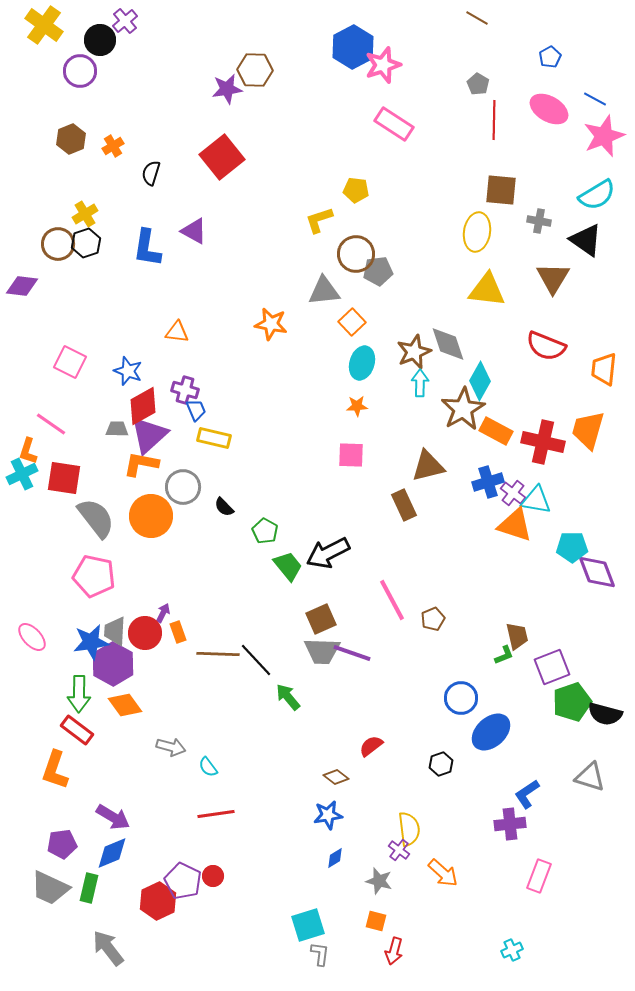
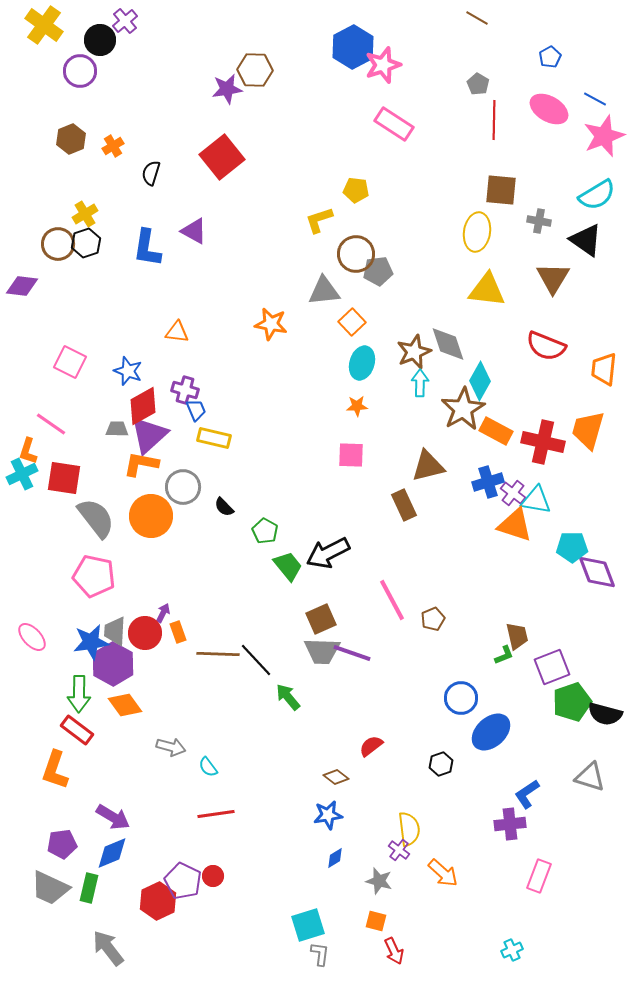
red arrow at (394, 951): rotated 40 degrees counterclockwise
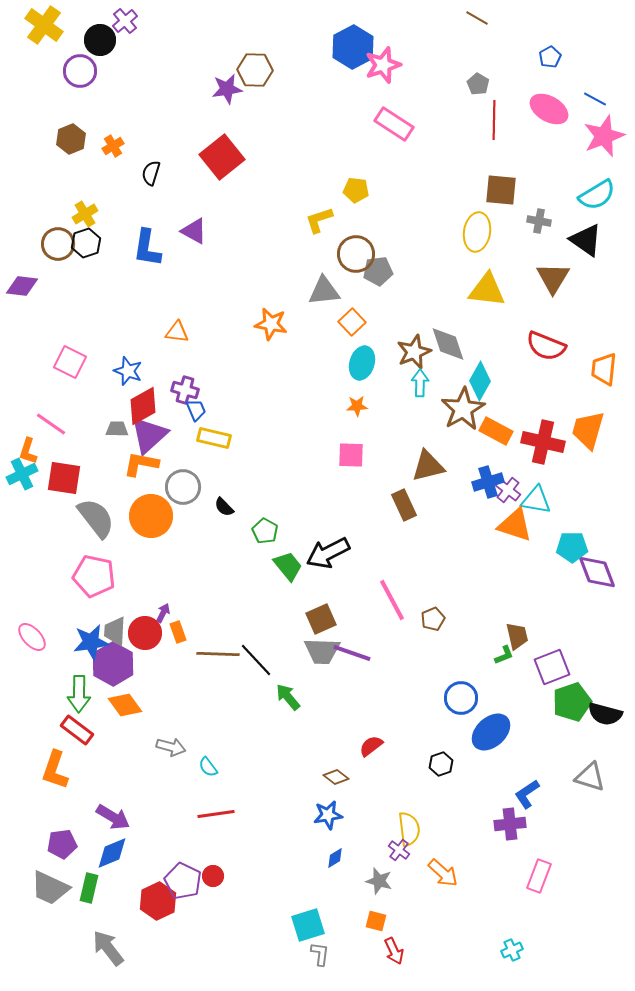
purple cross at (513, 493): moved 5 px left, 3 px up
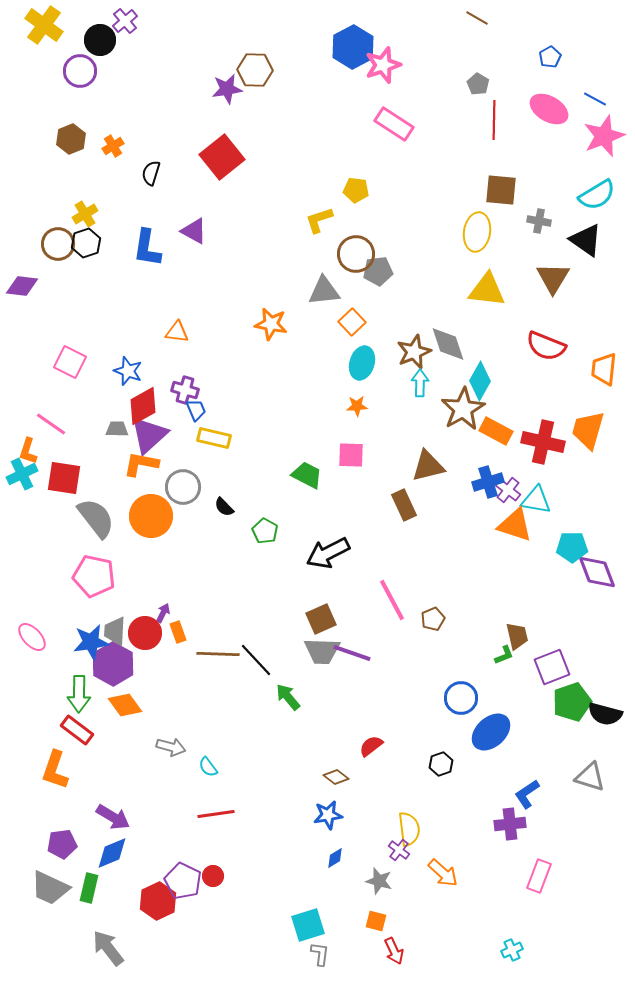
green trapezoid at (288, 566): moved 19 px right, 91 px up; rotated 24 degrees counterclockwise
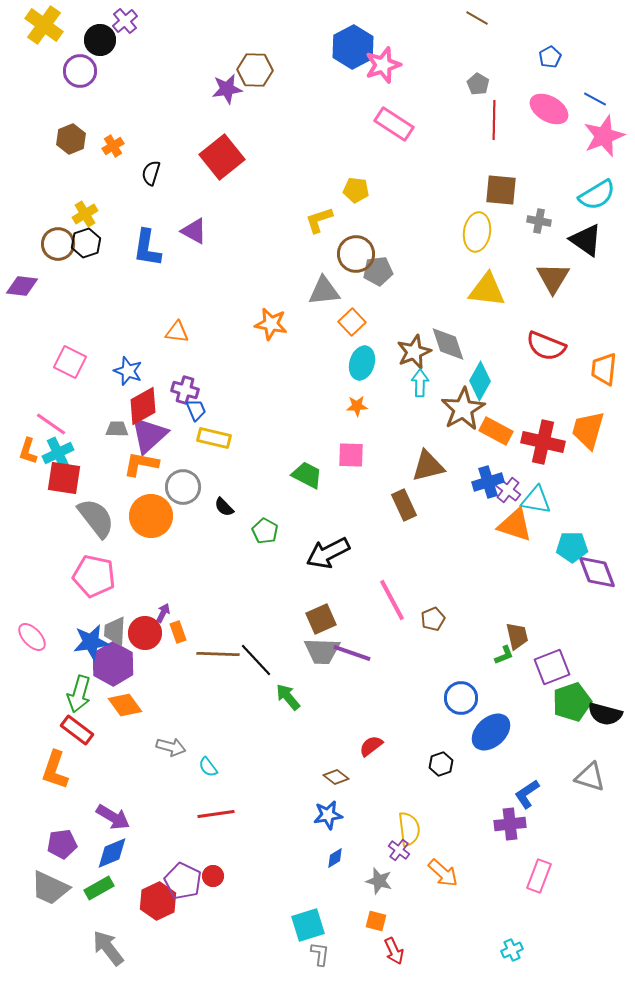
cyan cross at (22, 474): moved 36 px right, 21 px up
green arrow at (79, 694): rotated 15 degrees clockwise
green rectangle at (89, 888): moved 10 px right; rotated 48 degrees clockwise
